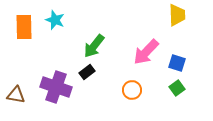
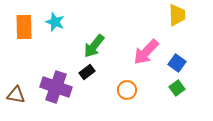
cyan star: moved 2 px down
blue square: rotated 18 degrees clockwise
orange circle: moved 5 px left
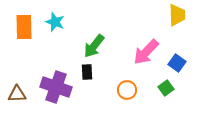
black rectangle: rotated 56 degrees counterclockwise
green square: moved 11 px left
brown triangle: moved 1 px right, 1 px up; rotated 12 degrees counterclockwise
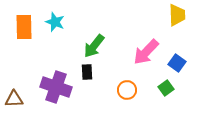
brown triangle: moved 3 px left, 5 px down
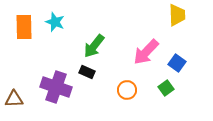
black rectangle: rotated 63 degrees counterclockwise
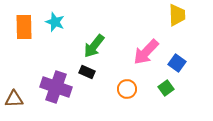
orange circle: moved 1 px up
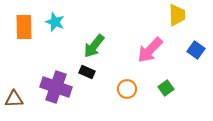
pink arrow: moved 4 px right, 2 px up
blue square: moved 19 px right, 13 px up
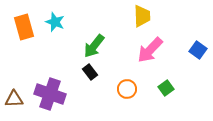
yellow trapezoid: moved 35 px left, 1 px down
orange rectangle: rotated 15 degrees counterclockwise
blue square: moved 2 px right
black rectangle: moved 3 px right; rotated 28 degrees clockwise
purple cross: moved 6 px left, 7 px down
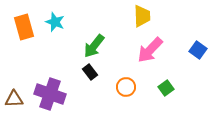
orange circle: moved 1 px left, 2 px up
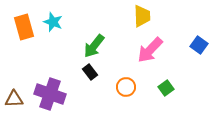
cyan star: moved 2 px left
blue square: moved 1 px right, 5 px up
